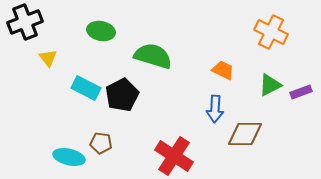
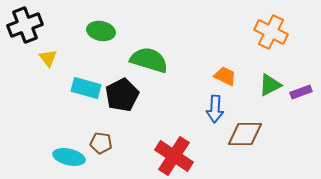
black cross: moved 3 px down
green semicircle: moved 4 px left, 4 px down
orange trapezoid: moved 2 px right, 6 px down
cyan rectangle: rotated 12 degrees counterclockwise
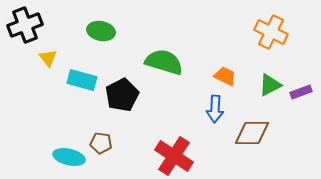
green semicircle: moved 15 px right, 2 px down
cyan rectangle: moved 4 px left, 8 px up
brown diamond: moved 7 px right, 1 px up
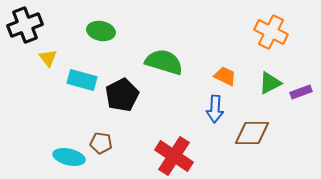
green triangle: moved 2 px up
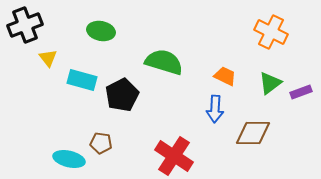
green triangle: rotated 10 degrees counterclockwise
brown diamond: moved 1 px right
cyan ellipse: moved 2 px down
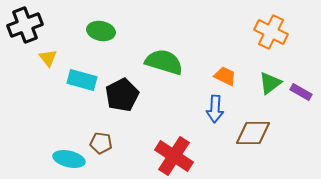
purple rectangle: rotated 50 degrees clockwise
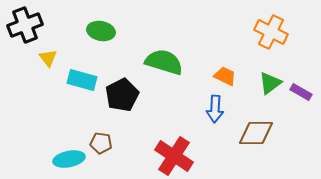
brown diamond: moved 3 px right
cyan ellipse: rotated 24 degrees counterclockwise
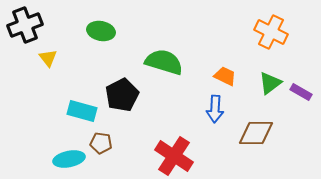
cyan rectangle: moved 31 px down
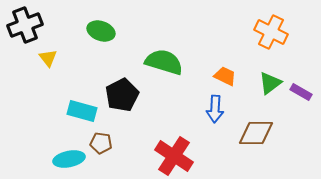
green ellipse: rotated 8 degrees clockwise
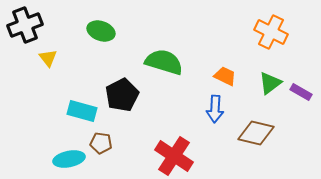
brown diamond: rotated 12 degrees clockwise
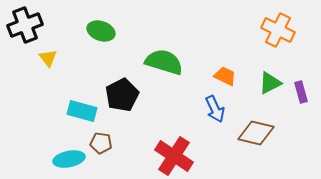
orange cross: moved 7 px right, 2 px up
green triangle: rotated 10 degrees clockwise
purple rectangle: rotated 45 degrees clockwise
blue arrow: rotated 28 degrees counterclockwise
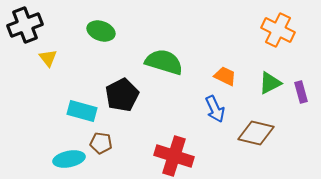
red cross: rotated 15 degrees counterclockwise
